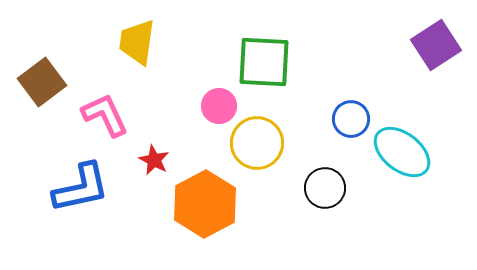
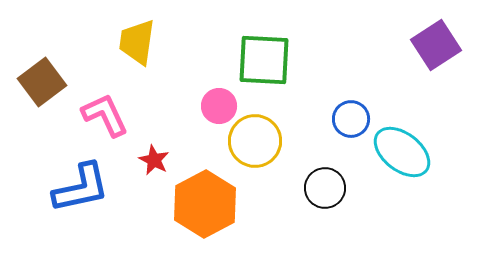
green square: moved 2 px up
yellow circle: moved 2 px left, 2 px up
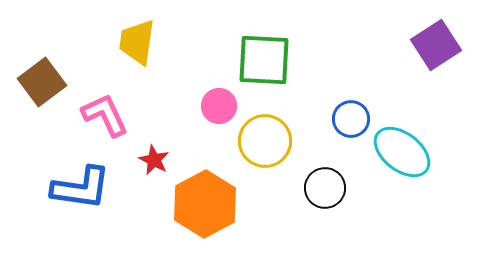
yellow circle: moved 10 px right
blue L-shape: rotated 20 degrees clockwise
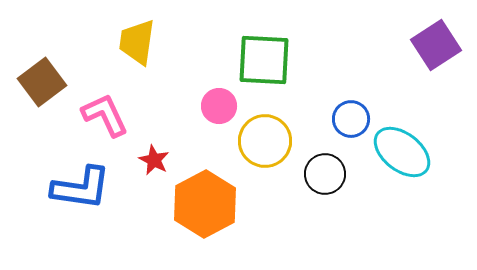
black circle: moved 14 px up
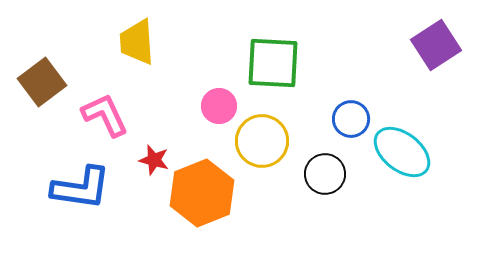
yellow trapezoid: rotated 12 degrees counterclockwise
green square: moved 9 px right, 3 px down
yellow circle: moved 3 px left
red star: rotated 12 degrees counterclockwise
orange hexagon: moved 3 px left, 11 px up; rotated 6 degrees clockwise
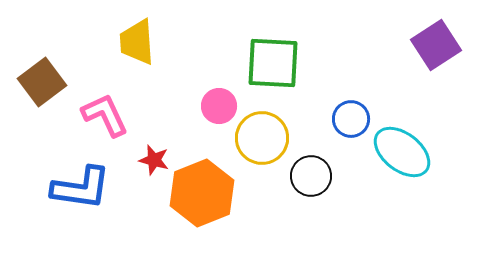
yellow circle: moved 3 px up
black circle: moved 14 px left, 2 px down
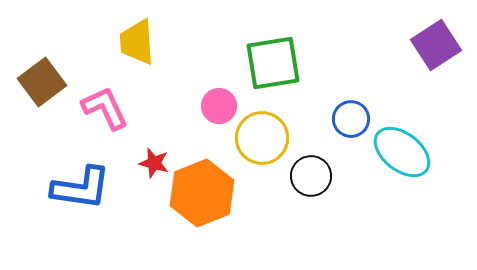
green square: rotated 12 degrees counterclockwise
pink L-shape: moved 7 px up
red star: moved 3 px down
